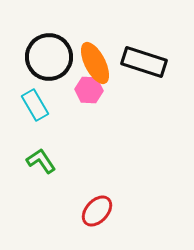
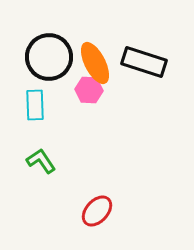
cyan rectangle: rotated 28 degrees clockwise
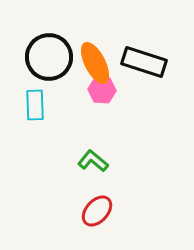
pink hexagon: moved 13 px right
green L-shape: moved 52 px right; rotated 16 degrees counterclockwise
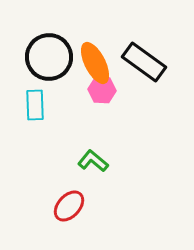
black rectangle: rotated 18 degrees clockwise
red ellipse: moved 28 px left, 5 px up
